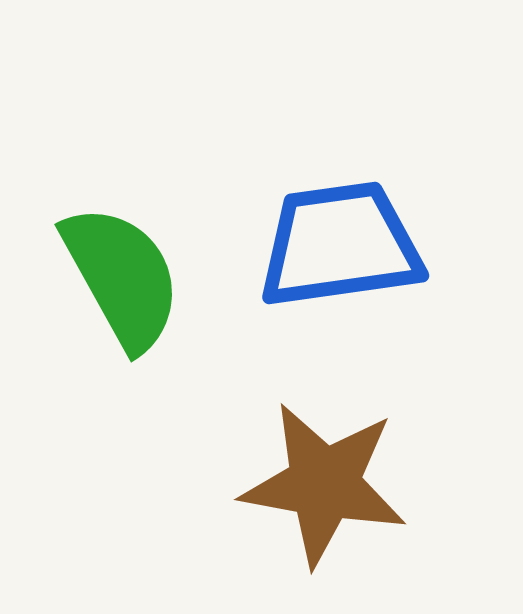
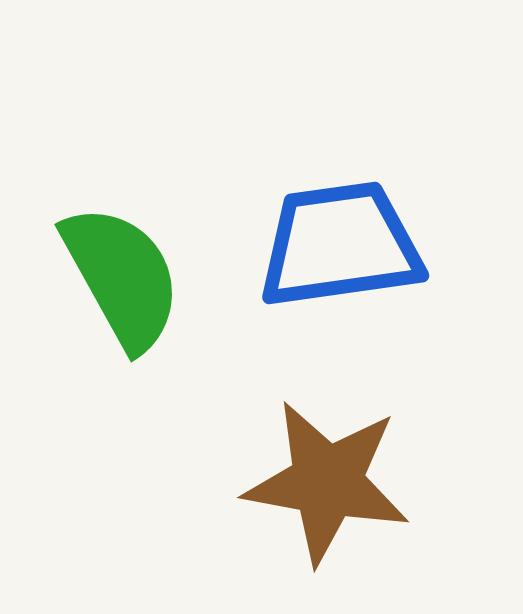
brown star: moved 3 px right, 2 px up
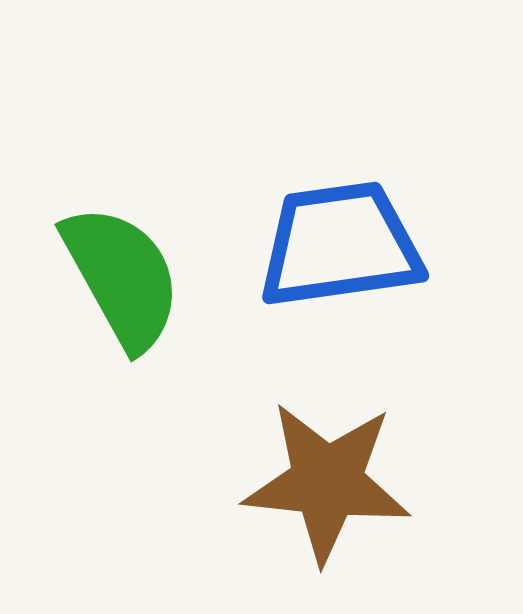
brown star: rotated 4 degrees counterclockwise
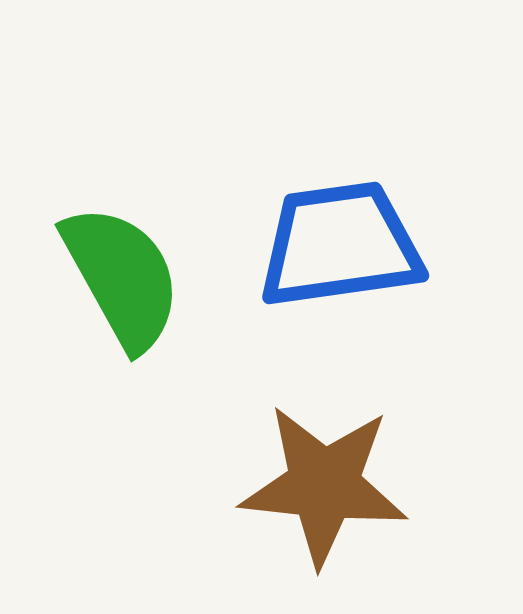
brown star: moved 3 px left, 3 px down
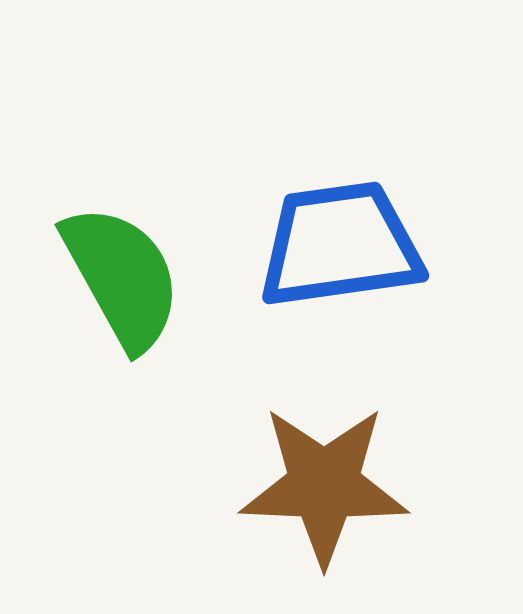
brown star: rotated 4 degrees counterclockwise
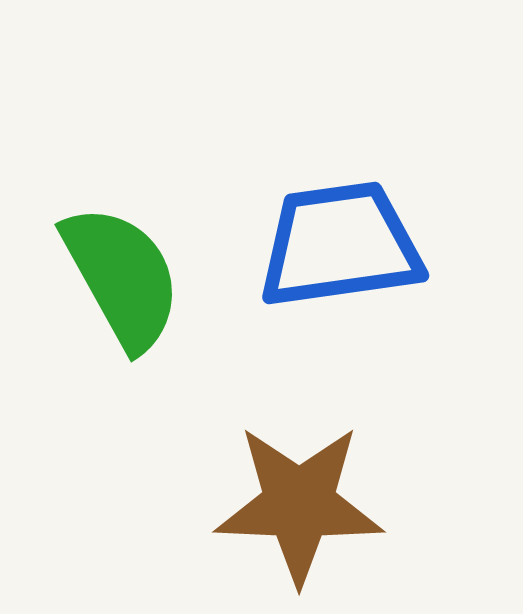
brown star: moved 25 px left, 19 px down
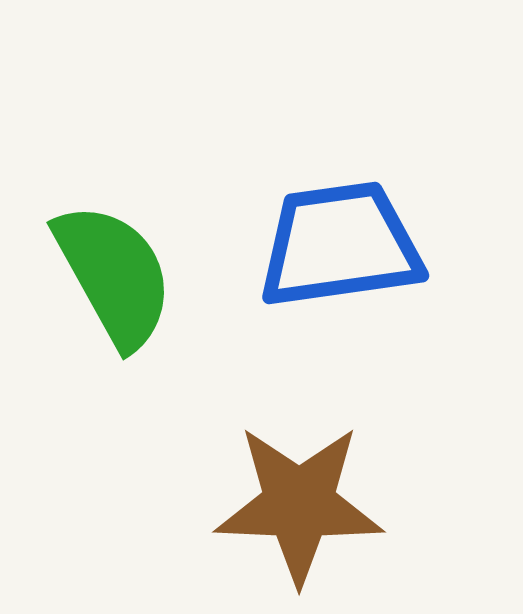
green semicircle: moved 8 px left, 2 px up
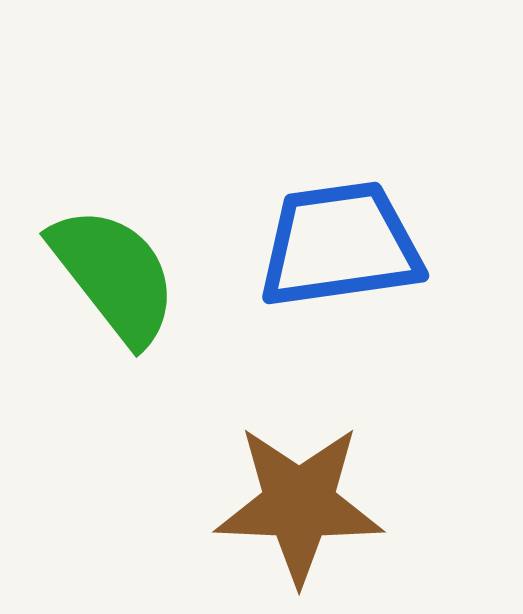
green semicircle: rotated 9 degrees counterclockwise
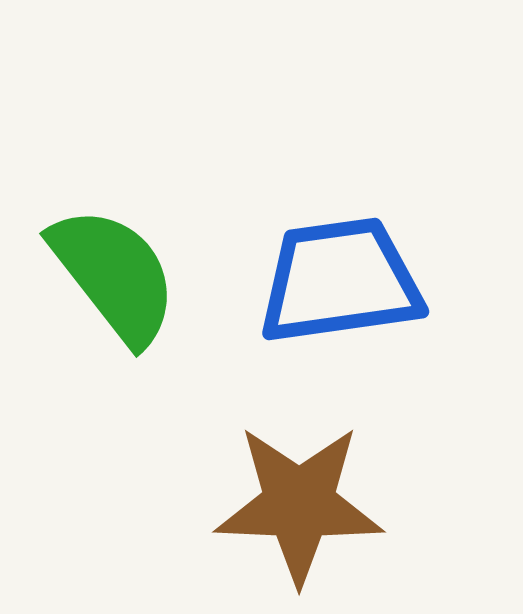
blue trapezoid: moved 36 px down
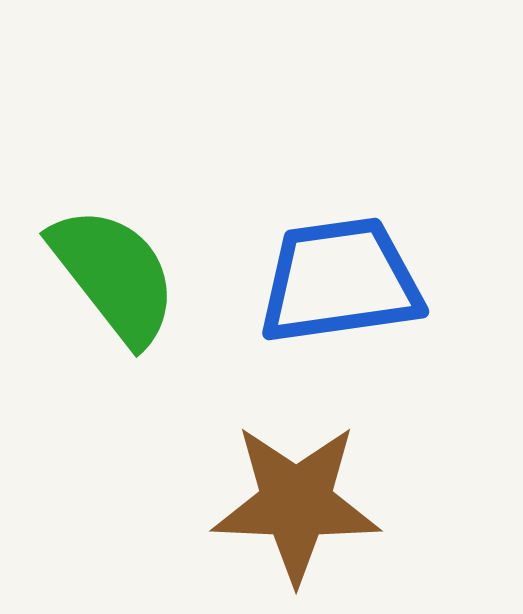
brown star: moved 3 px left, 1 px up
